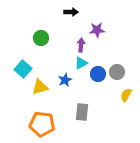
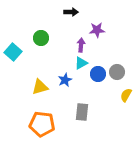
cyan square: moved 10 px left, 17 px up
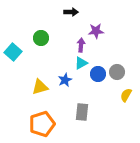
purple star: moved 1 px left, 1 px down
orange pentagon: rotated 25 degrees counterclockwise
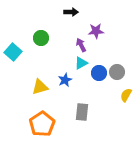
purple arrow: rotated 32 degrees counterclockwise
blue circle: moved 1 px right, 1 px up
orange pentagon: rotated 15 degrees counterclockwise
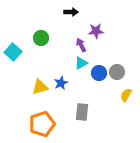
blue star: moved 4 px left, 3 px down
orange pentagon: rotated 15 degrees clockwise
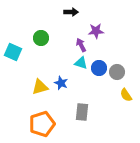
cyan square: rotated 18 degrees counterclockwise
cyan triangle: rotated 48 degrees clockwise
blue circle: moved 5 px up
blue star: rotated 24 degrees counterclockwise
yellow semicircle: rotated 64 degrees counterclockwise
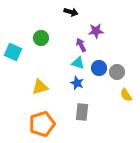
black arrow: rotated 16 degrees clockwise
cyan triangle: moved 3 px left
blue star: moved 16 px right
